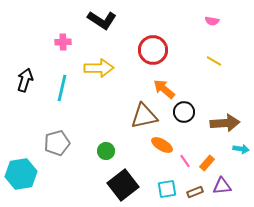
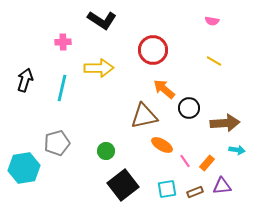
black circle: moved 5 px right, 4 px up
cyan arrow: moved 4 px left, 1 px down
cyan hexagon: moved 3 px right, 6 px up
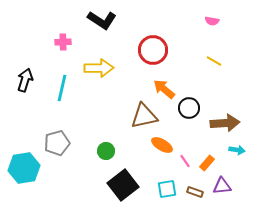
brown rectangle: rotated 42 degrees clockwise
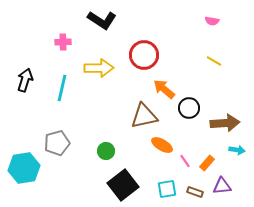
red circle: moved 9 px left, 5 px down
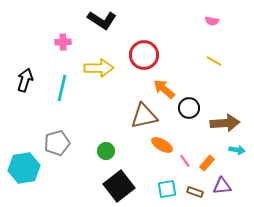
black square: moved 4 px left, 1 px down
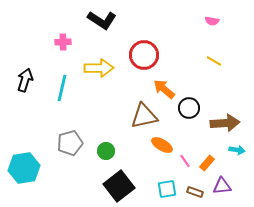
gray pentagon: moved 13 px right
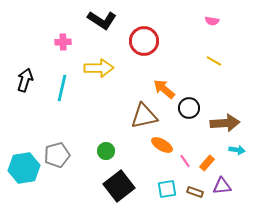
red circle: moved 14 px up
gray pentagon: moved 13 px left, 12 px down
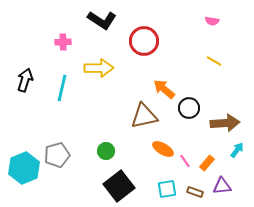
orange ellipse: moved 1 px right, 4 px down
cyan arrow: rotated 63 degrees counterclockwise
cyan hexagon: rotated 12 degrees counterclockwise
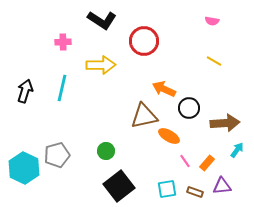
yellow arrow: moved 2 px right, 3 px up
black arrow: moved 11 px down
orange arrow: rotated 15 degrees counterclockwise
orange ellipse: moved 6 px right, 13 px up
cyan hexagon: rotated 12 degrees counterclockwise
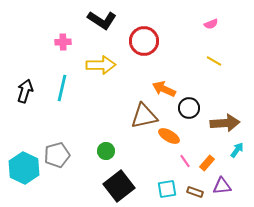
pink semicircle: moved 1 px left, 3 px down; rotated 32 degrees counterclockwise
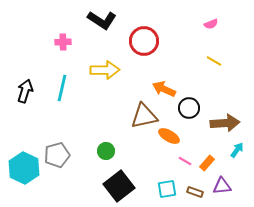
yellow arrow: moved 4 px right, 5 px down
pink line: rotated 24 degrees counterclockwise
